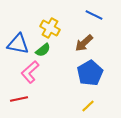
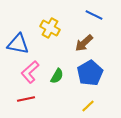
green semicircle: moved 14 px right, 26 px down; rotated 21 degrees counterclockwise
red line: moved 7 px right
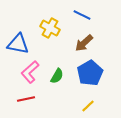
blue line: moved 12 px left
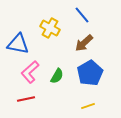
blue line: rotated 24 degrees clockwise
yellow line: rotated 24 degrees clockwise
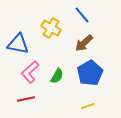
yellow cross: moved 1 px right
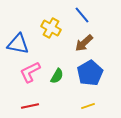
pink L-shape: rotated 15 degrees clockwise
red line: moved 4 px right, 7 px down
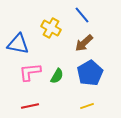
pink L-shape: rotated 20 degrees clockwise
yellow line: moved 1 px left
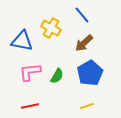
blue triangle: moved 4 px right, 3 px up
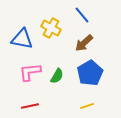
blue triangle: moved 2 px up
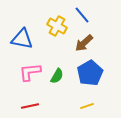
yellow cross: moved 6 px right, 2 px up
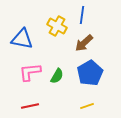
blue line: rotated 48 degrees clockwise
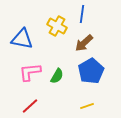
blue line: moved 1 px up
blue pentagon: moved 1 px right, 2 px up
red line: rotated 30 degrees counterclockwise
